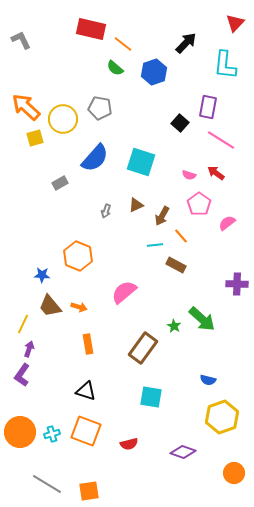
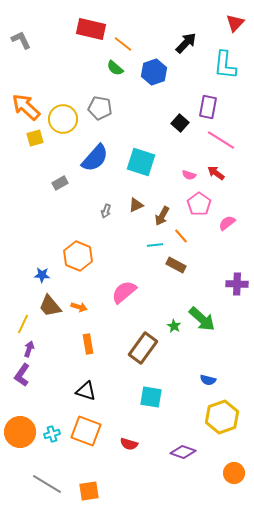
red semicircle at (129, 444): rotated 30 degrees clockwise
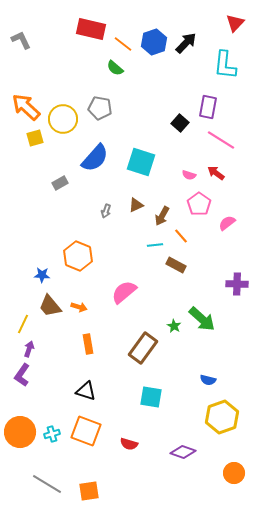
blue hexagon at (154, 72): moved 30 px up
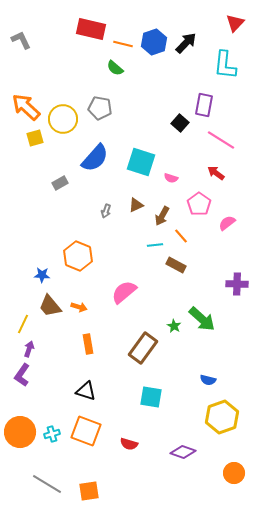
orange line at (123, 44): rotated 24 degrees counterclockwise
purple rectangle at (208, 107): moved 4 px left, 2 px up
pink semicircle at (189, 175): moved 18 px left, 3 px down
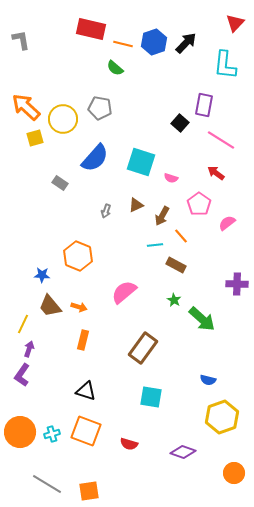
gray L-shape at (21, 40): rotated 15 degrees clockwise
gray rectangle at (60, 183): rotated 63 degrees clockwise
green star at (174, 326): moved 26 px up
orange rectangle at (88, 344): moved 5 px left, 4 px up; rotated 24 degrees clockwise
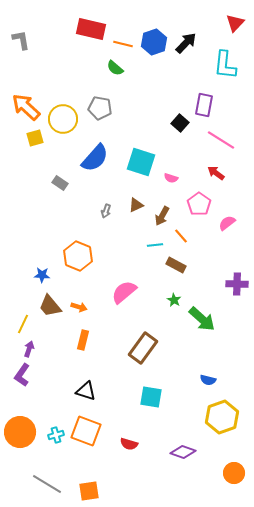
cyan cross at (52, 434): moved 4 px right, 1 px down
